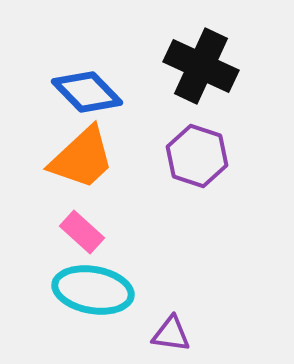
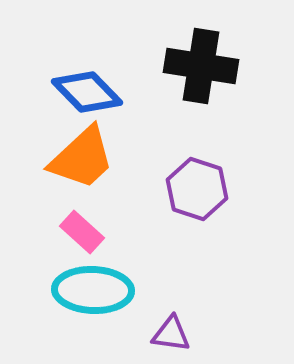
black cross: rotated 16 degrees counterclockwise
purple hexagon: moved 33 px down
cyan ellipse: rotated 8 degrees counterclockwise
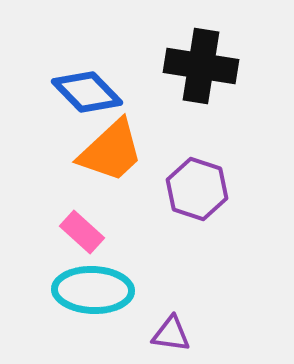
orange trapezoid: moved 29 px right, 7 px up
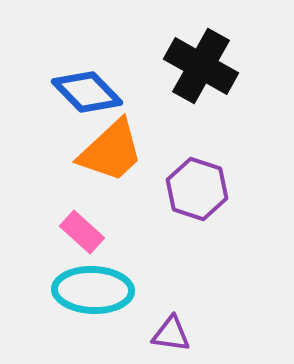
black cross: rotated 20 degrees clockwise
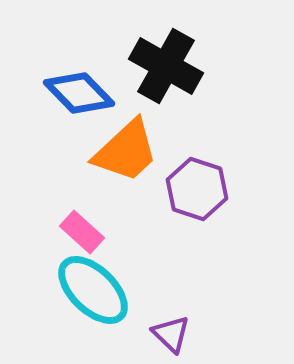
black cross: moved 35 px left
blue diamond: moved 8 px left, 1 px down
orange trapezoid: moved 15 px right
cyan ellipse: rotated 42 degrees clockwise
purple triangle: rotated 36 degrees clockwise
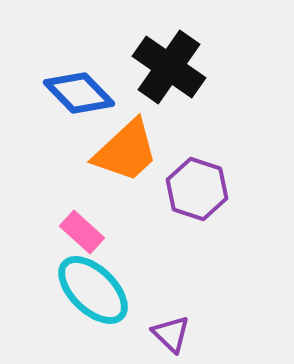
black cross: moved 3 px right, 1 px down; rotated 6 degrees clockwise
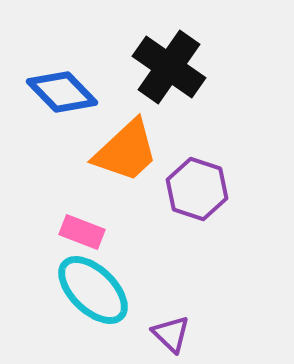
blue diamond: moved 17 px left, 1 px up
pink rectangle: rotated 21 degrees counterclockwise
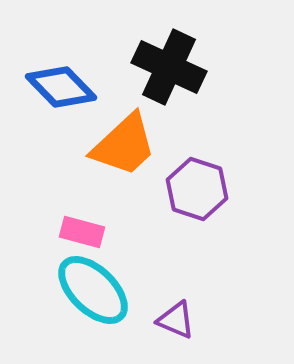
black cross: rotated 10 degrees counterclockwise
blue diamond: moved 1 px left, 5 px up
orange trapezoid: moved 2 px left, 6 px up
pink rectangle: rotated 6 degrees counterclockwise
purple triangle: moved 5 px right, 14 px up; rotated 21 degrees counterclockwise
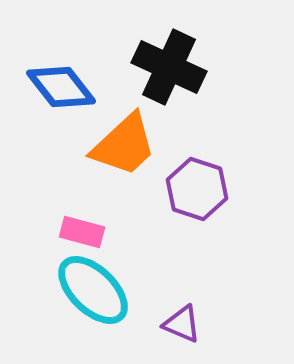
blue diamond: rotated 6 degrees clockwise
purple triangle: moved 6 px right, 4 px down
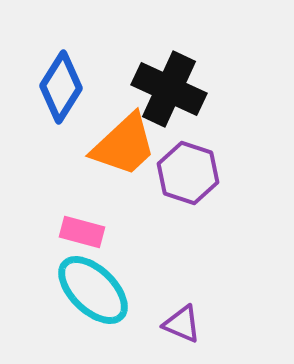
black cross: moved 22 px down
blue diamond: rotated 70 degrees clockwise
purple hexagon: moved 9 px left, 16 px up
